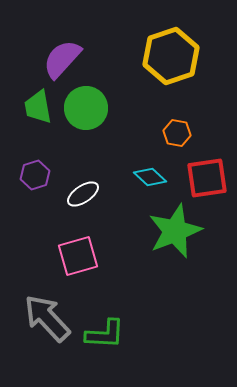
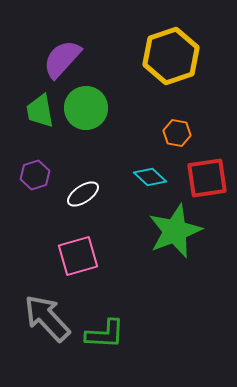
green trapezoid: moved 2 px right, 4 px down
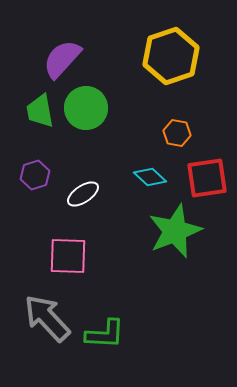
pink square: moved 10 px left; rotated 18 degrees clockwise
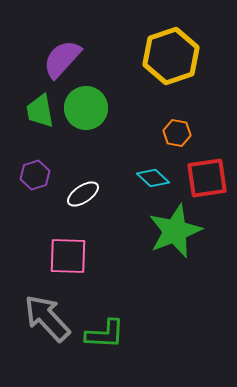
cyan diamond: moved 3 px right, 1 px down
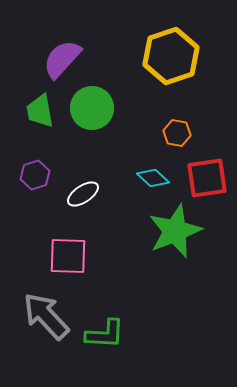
green circle: moved 6 px right
gray arrow: moved 1 px left, 2 px up
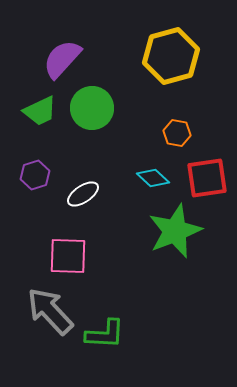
yellow hexagon: rotated 4 degrees clockwise
green trapezoid: rotated 105 degrees counterclockwise
gray arrow: moved 4 px right, 5 px up
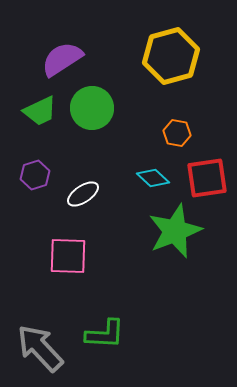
purple semicircle: rotated 15 degrees clockwise
gray arrow: moved 10 px left, 37 px down
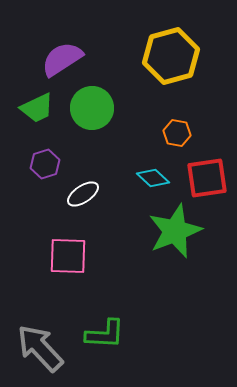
green trapezoid: moved 3 px left, 3 px up
purple hexagon: moved 10 px right, 11 px up
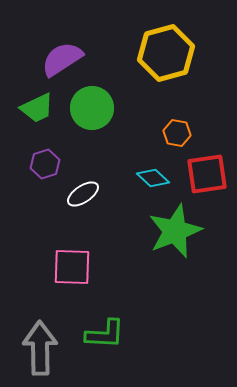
yellow hexagon: moved 5 px left, 3 px up
red square: moved 4 px up
pink square: moved 4 px right, 11 px down
gray arrow: rotated 42 degrees clockwise
